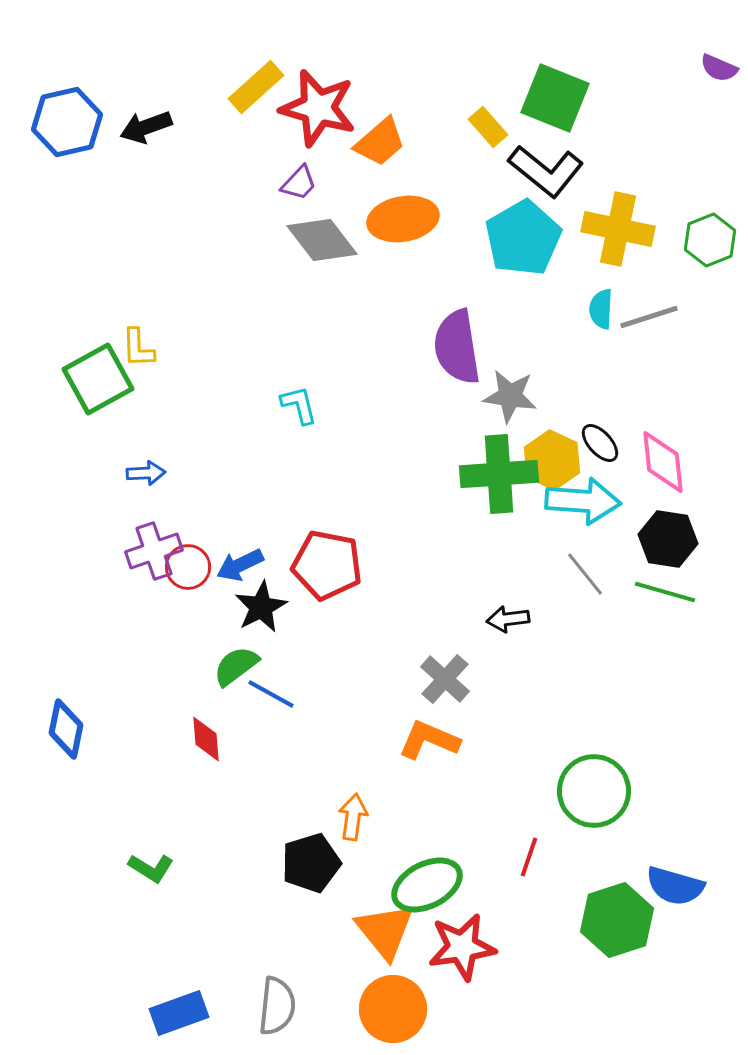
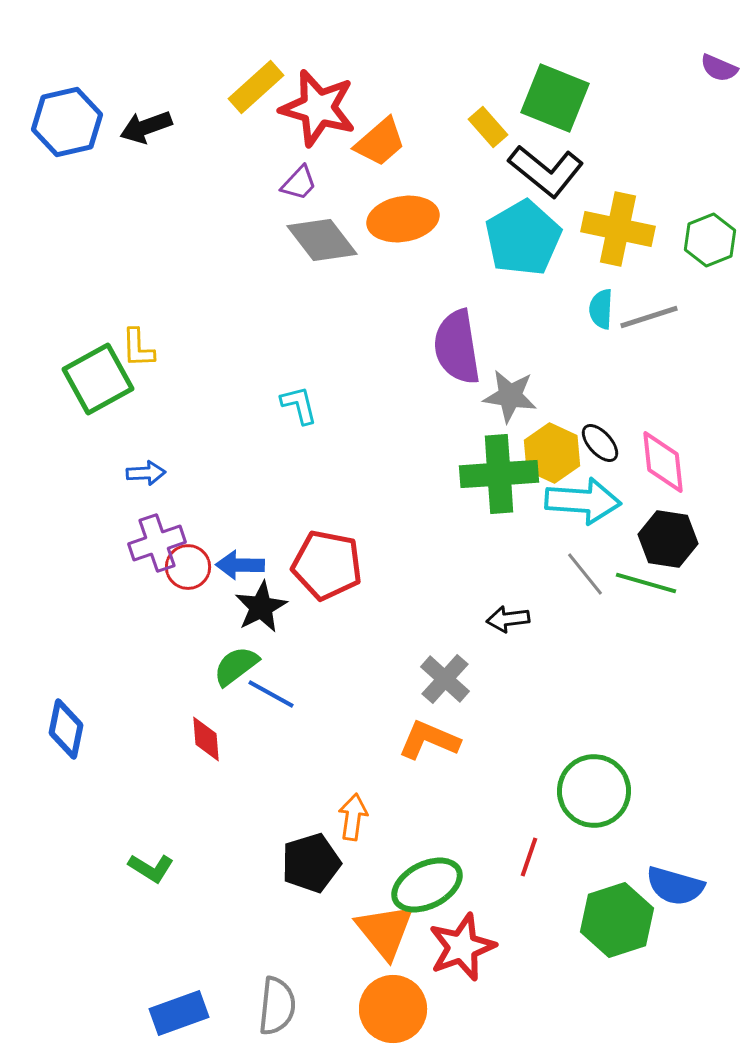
yellow hexagon at (552, 460): moved 7 px up
purple cross at (154, 551): moved 3 px right, 8 px up
blue arrow at (240, 565): rotated 27 degrees clockwise
green line at (665, 592): moved 19 px left, 9 px up
red star at (462, 947): rotated 12 degrees counterclockwise
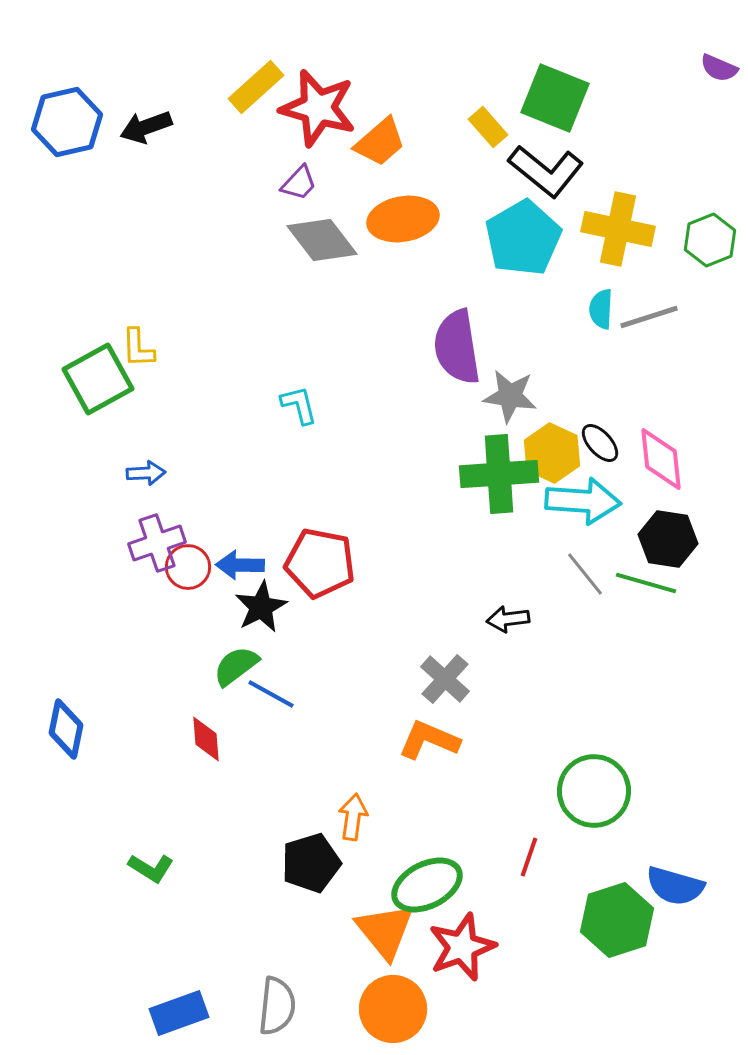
pink diamond at (663, 462): moved 2 px left, 3 px up
red pentagon at (327, 565): moved 7 px left, 2 px up
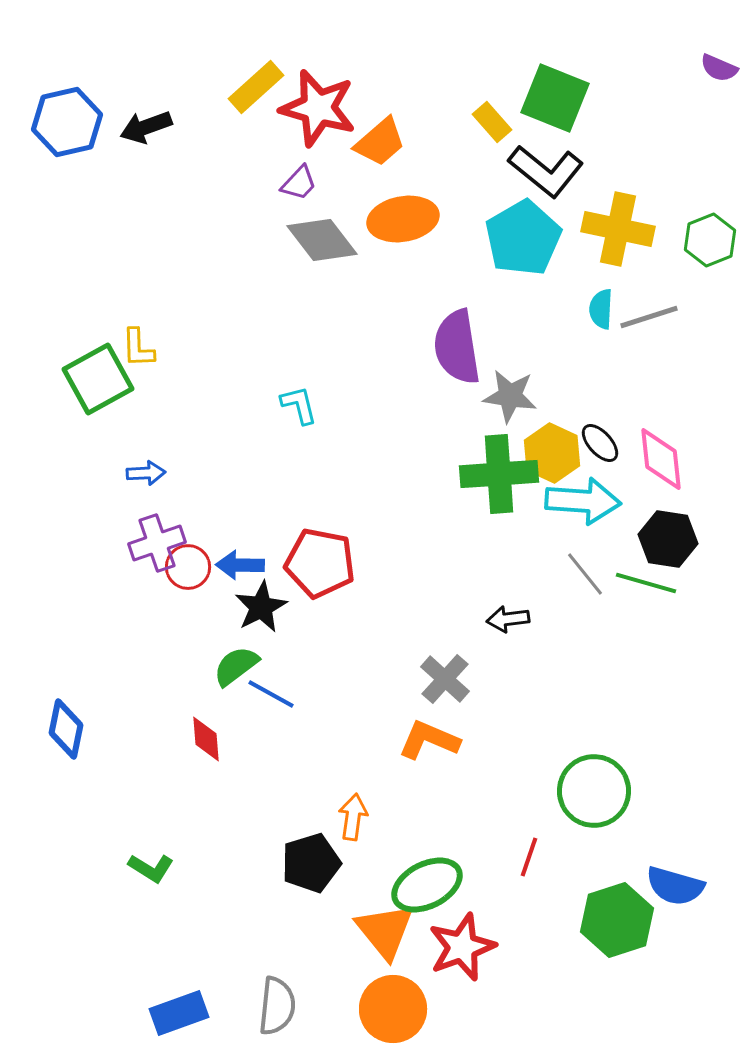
yellow rectangle at (488, 127): moved 4 px right, 5 px up
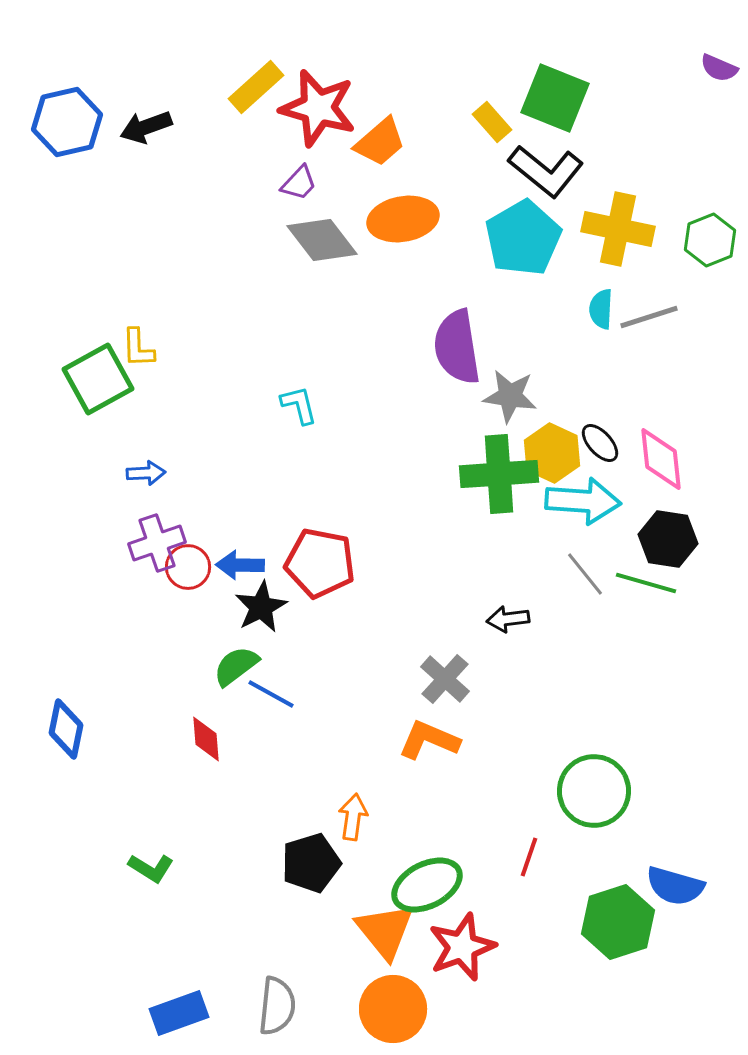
green hexagon at (617, 920): moved 1 px right, 2 px down
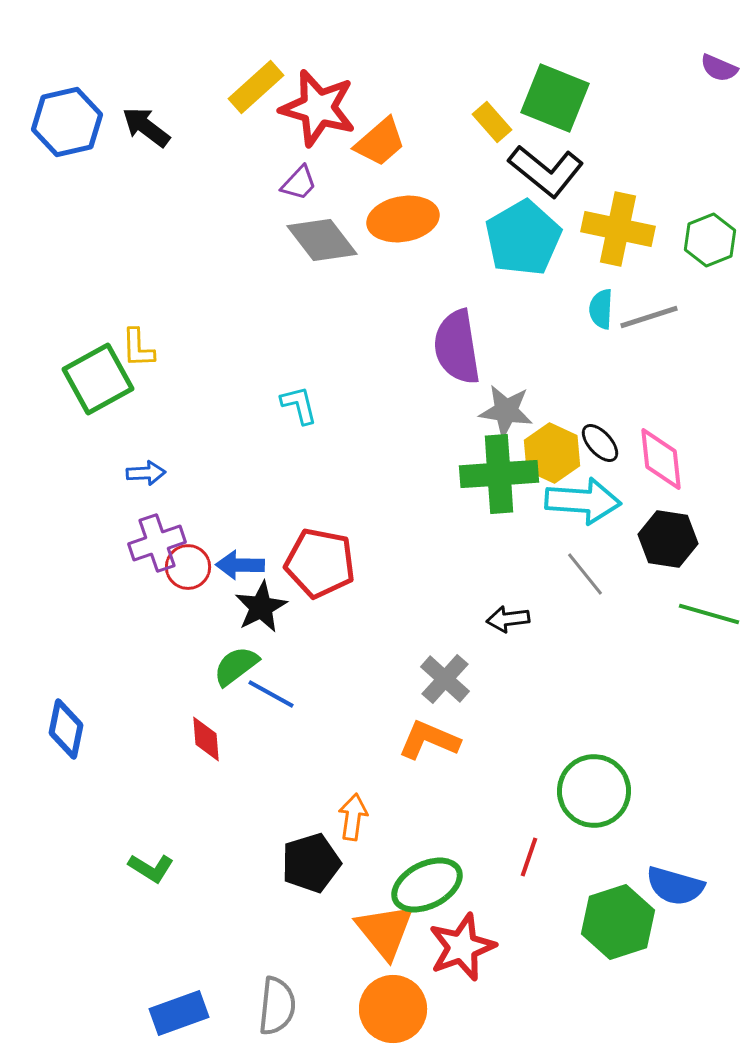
black arrow at (146, 127): rotated 57 degrees clockwise
gray star at (510, 396): moved 4 px left, 15 px down
green line at (646, 583): moved 63 px right, 31 px down
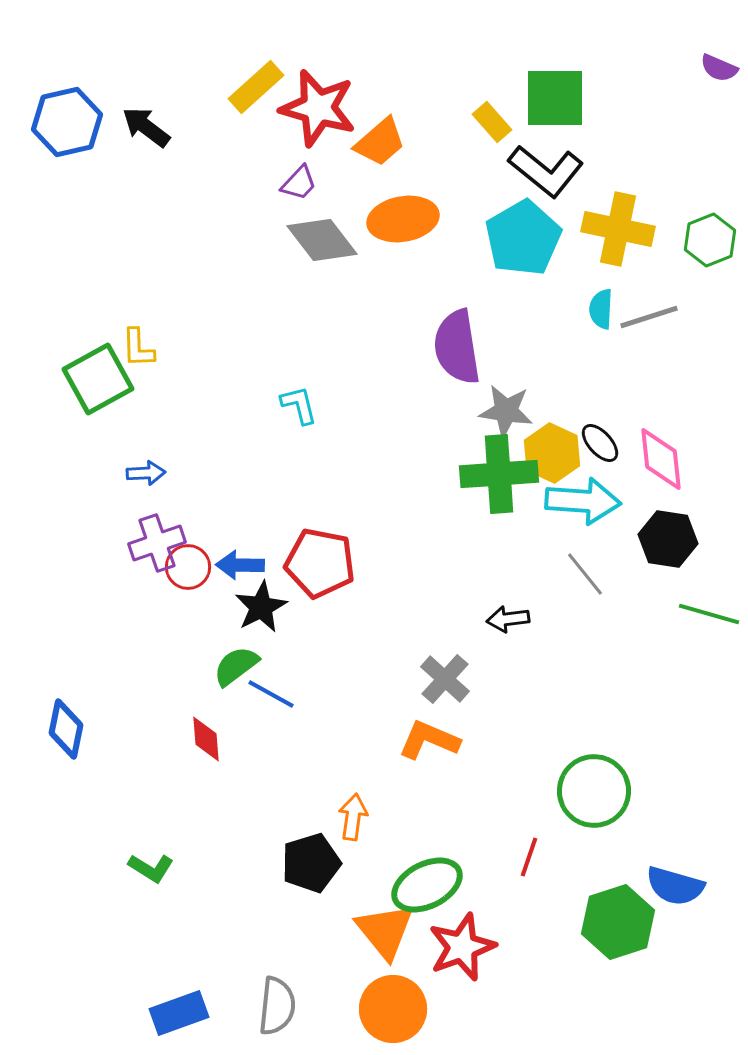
green square at (555, 98): rotated 22 degrees counterclockwise
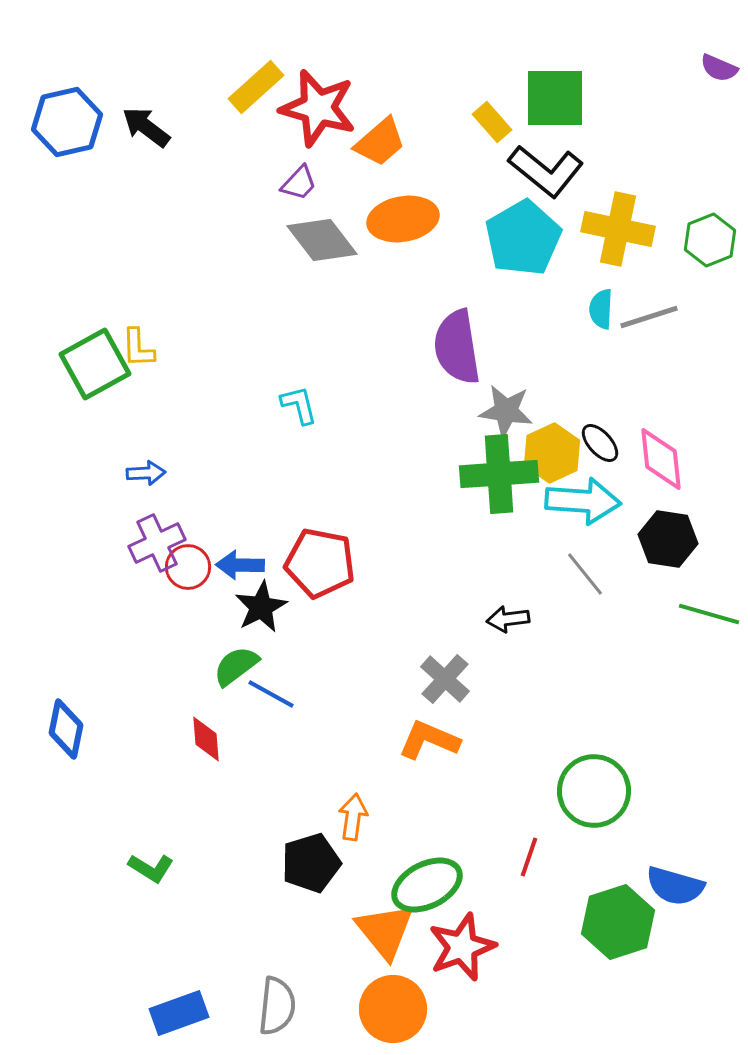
green square at (98, 379): moved 3 px left, 15 px up
yellow hexagon at (552, 453): rotated 10 degrees clockwise
purple cross at (157, 543): rotated 6 degrees counterclockwise
